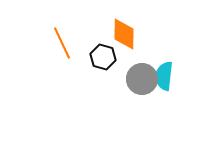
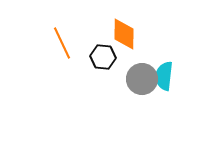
black hexagon: rotated 10 degrees counterclockwise
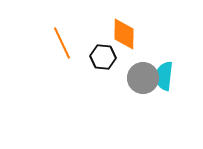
gray circle: moved 1 px right, 1 px up
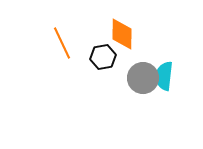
orange diamond: moved 2 px left
black hexagon: rotated 15 degrees counterclockwise
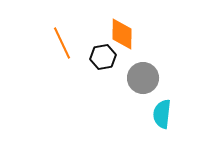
cyan semicircle: moved 2 px left, 38 px down
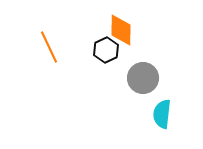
orange diamond: moved 1 px left, 4 px up
orange line: moved 13 px left, 4 px down
black hexagon: moved 3 px right, 7 px up; rotated 15 degrees counterclockwise
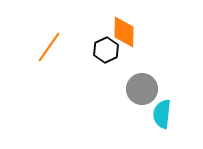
orange diamond: moved 3 px right, 2 px down
orange line: rotated 60 degrees clockwise
gray circle: moved 1 px left, 11 px down
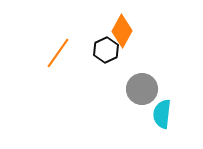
orange diamond: moved 2 px left, 1 px up; rotated 28 degrees clockwise
orange line: moved 9 px right, 6 px down
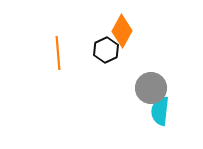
orange line: rotated 40 degrees counterclockwise
gray circle: moved 9 px right, 1 px up
cyan semicircle: moved 2 px left, 3 px up
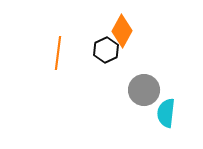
orange line: rotated 12 degrees clockwise
gray circle: moved 7 px left, 2 px down
cyan semicircle: moved 6 px right, 2 px down
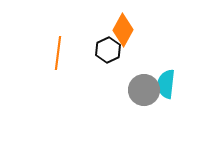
orange diamond: moved 1 px right, 1 px up
black hexagon: moved 2 px right
cyan semicircle: moved 29 px up
